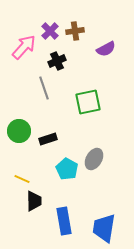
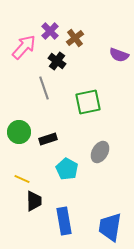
brown cross: moved 7 px down; rotated 30 degrees counterclockwise
purple semicircle: moved 13 px right, 6 px down; rotated 48 degrees clockwise
black cross: rotated 30 degrees counterclockwise
green circle: moved 1 px down
gray ellipse: moved 6 px right, 7 px up
blue trapezoid: moved 6 px right, 1 px up
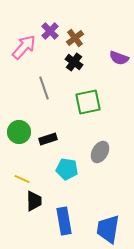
purple semicircle: moved 3 px down
black cross: moved 17 px right, 1 px down
cyan pentagon: rotated 20 degrees counterclockwise
blue trapezoid: moved 2 px left, 2 px down
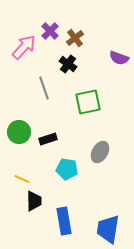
black cross: moved 6 px left, 2 px down
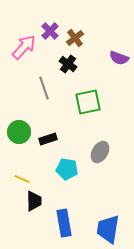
blue rectangle: moved 2 px down
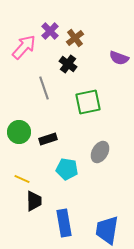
blue trapezoid: moved 1 px left, 1 px down
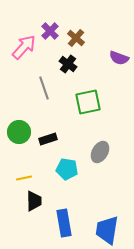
brown cross: moved 1 px right; rotated 12 degrees counterclockwise
yellow line: moved 2 px right, 1 px up; rotated 35 degrees counterclockwise
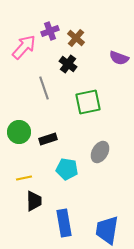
purple cross: rotated 24 degrees clockwise
